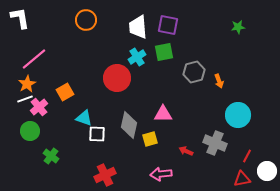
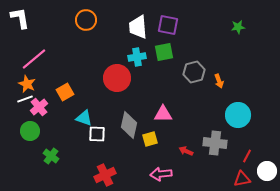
cyan cross: rotated 24 degrees clockwise
orange star: rotated 18 degrees counterclockwise
gray cross: rotated 15 degrees counterclockwise
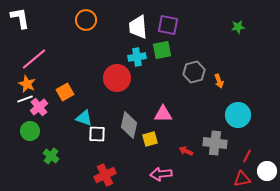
green square: moved 2 px left, 2 px up
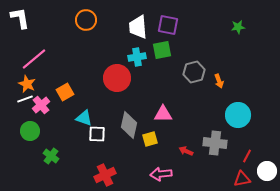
pink cross: moved 2 px right, 2 px up
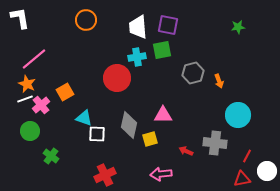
gray hexagon: moved 1 px left, 1 px down
pink triangle: moved 1 px down
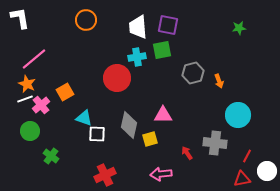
green star: moved 1 px right, 1 px down
red arrow: moved 1 px right, 2 px down; rotated 32 degrees clockwise
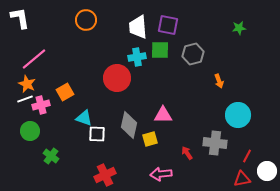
green square: moved 2 px left; rotated 12 degrees clockwise
gray hexagon: moved 19 px up
pink cross: rotated 24 degrees clockwise
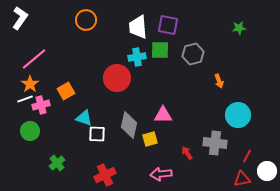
white L-shape: rotated 45 degrees clockwise
orange star: moved 3 px right; rotated 12 degrees clockwise
orange square: moved 1 px right, 1 px up
green cross: moved 6 px right, 7 px down; rotated 14 degrees clockwise
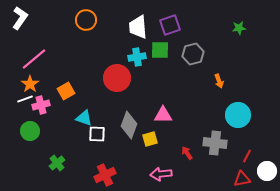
purple square: moved 2 px right; rotated 30 degrees counterclockwise
gray diamond: rotated 8 degrees clockwise
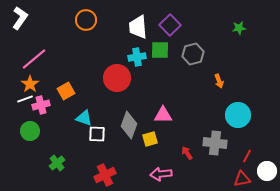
purple square: rotated 25 degrees counterclockwise
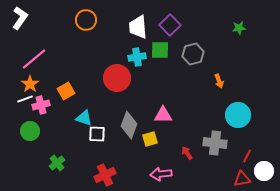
white circle: moved 3 px left
